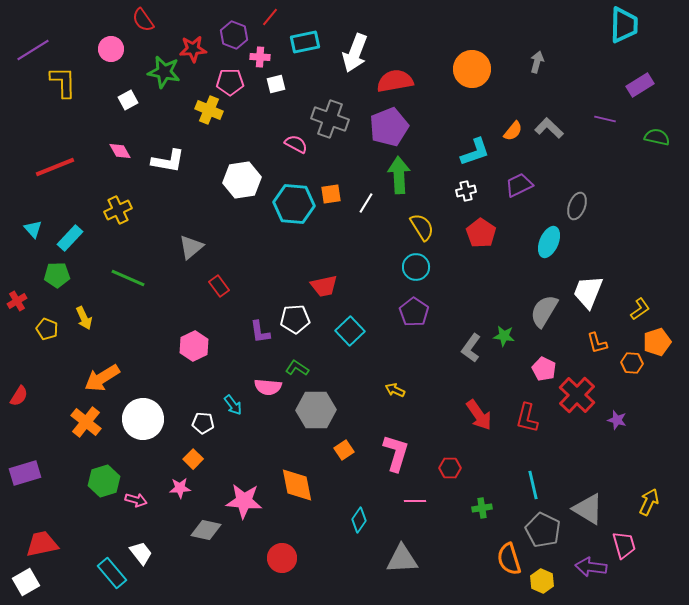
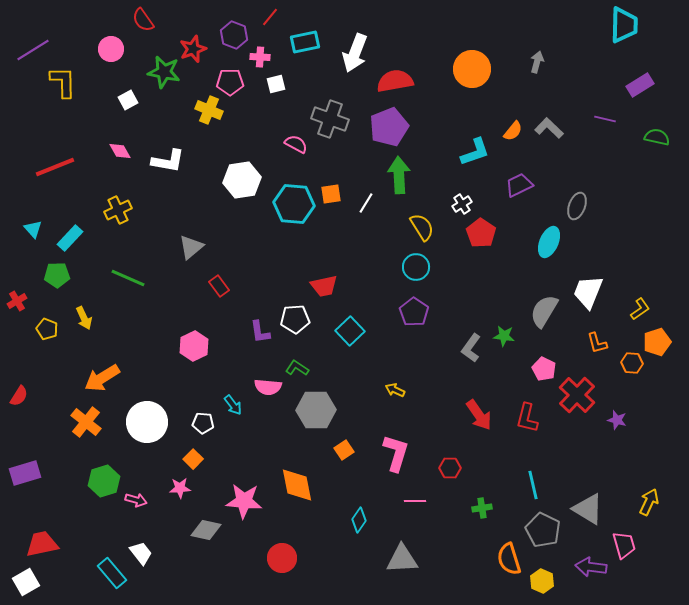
red star at (193, 49): rotated 16 degrees counterclockwise
white cross at (466, 191): moved 4 px left, 13 px down; rotated 18 degrees counterclockwise
white circle at (143, 419): moved 4 px right, 3 px down
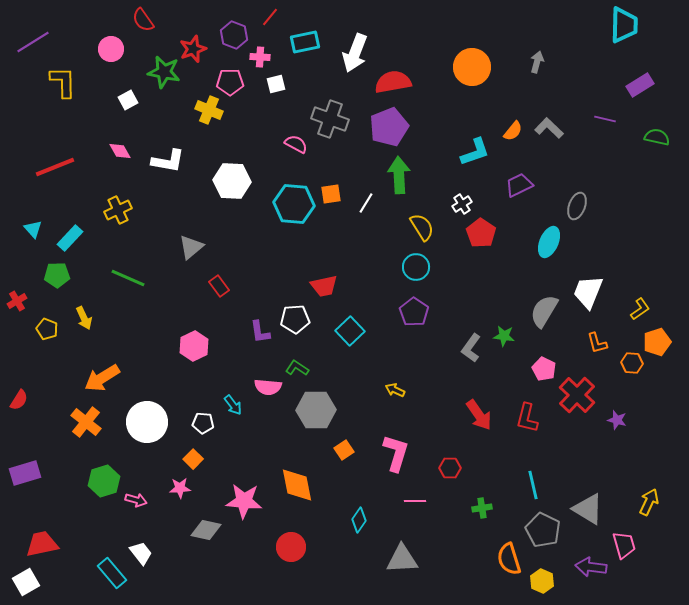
purple line at (33, 50): moved 8 px up
orange circle at (472, 69): moved 2 px up
red semicircle at (395, 81): moved 2 px left, 1 px down
white hexagon at (242, 180): moved 10 px left, 1 px down; rotated 12 degrees clockwise
red semicircle at (19, 396): moved 4 px down
red circle at (282, 558): moved 9 px right, 11 px up
